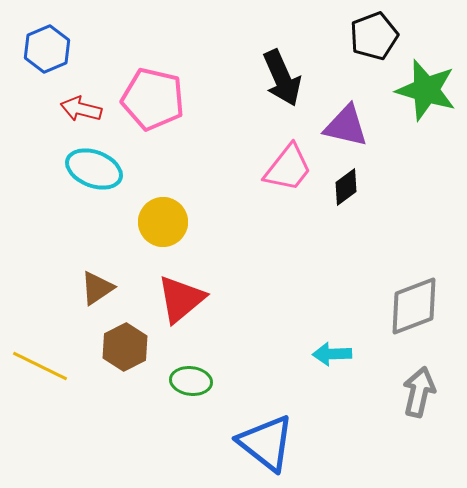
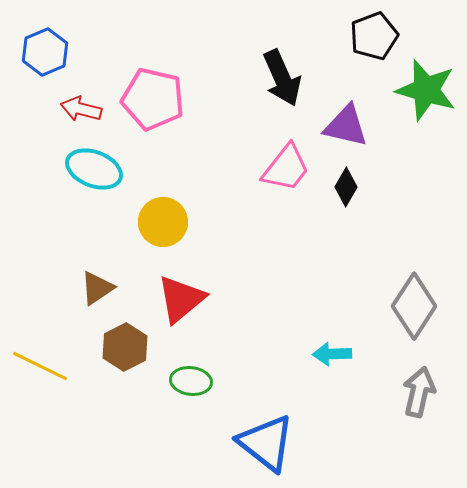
blue hexagon: moved 2 px left, 3 px down
pink trapezoid: moved 2 px left
black diamond: rotated 24 degrees counterclockwise
gray diamond: rotated 36 degrees counterclockwise
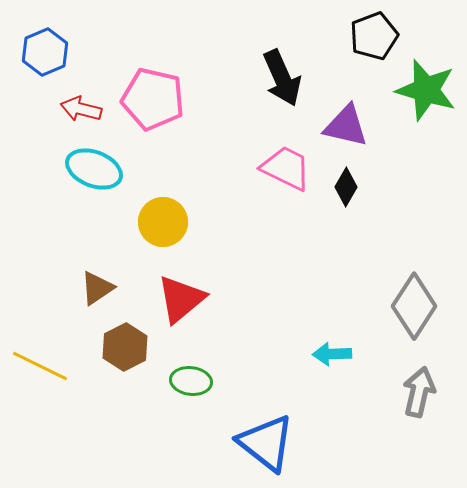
pink trapezoid: rotated 102 degrees counterclockwise
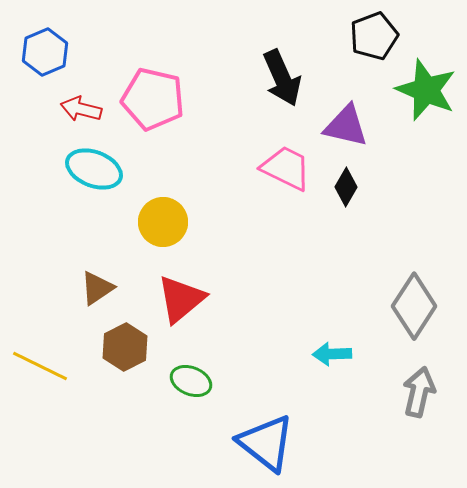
green star: rotated 6 degrees clockwise
green ellipse: rotated 15 degrees clockwise
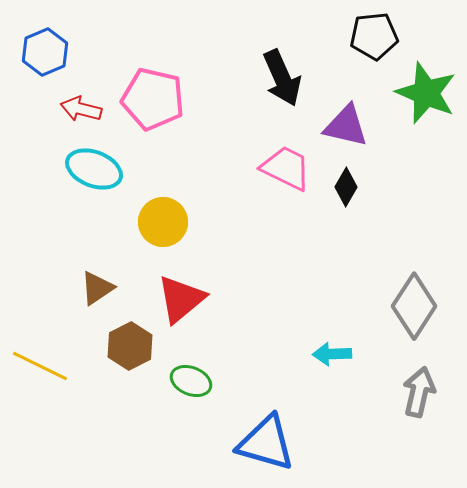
black pentagon: rotated 15 degrees clockwise
green star: moved 3 px down
brown hexagon: moved 5 px right, 1 px up
blue triangle: rotated 22 degrees counterclockwise
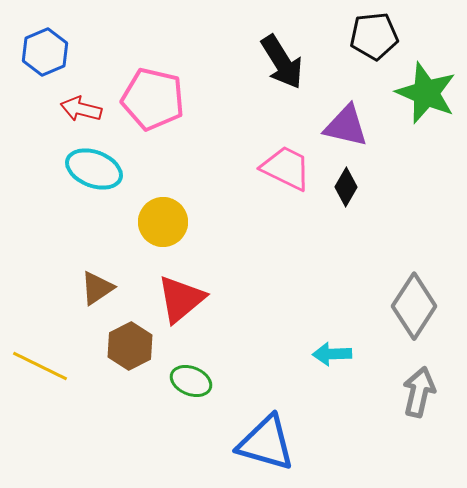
black arrow: moved 16 px up; rotated 8 degrees counterclockwise
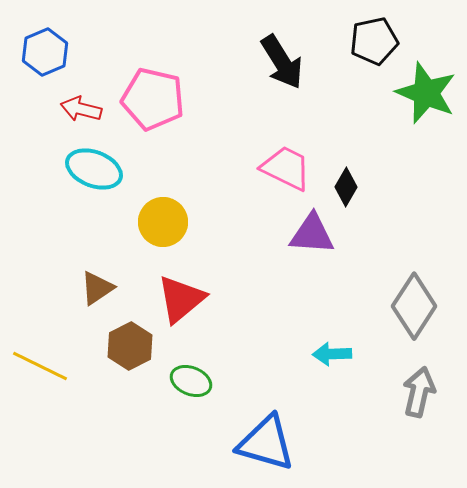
black pentagon: moved 5 px down; rotated 6 degrees counterclockwise
purple triangle: moved 34 px left, 108 px down; rotated 9 degrees counterclockwise
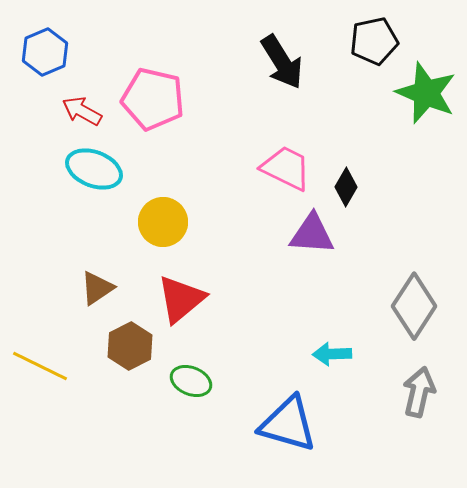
red arrow: moved 1 px right, 2 px down; rotated 15 degrees clockwise
blue triangle: moved 22 px right, 19 px up
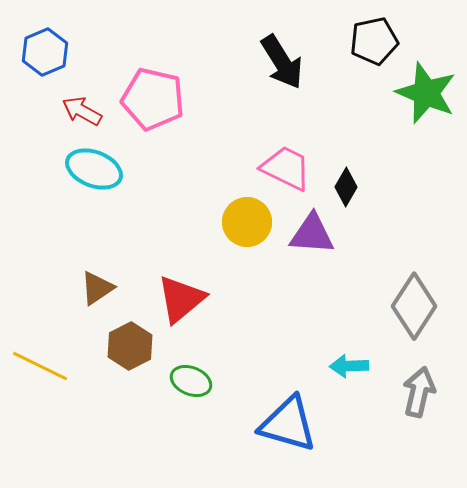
yellow circle: moved 84 px right
cyan arrow: moved 17 px right, 12 px down
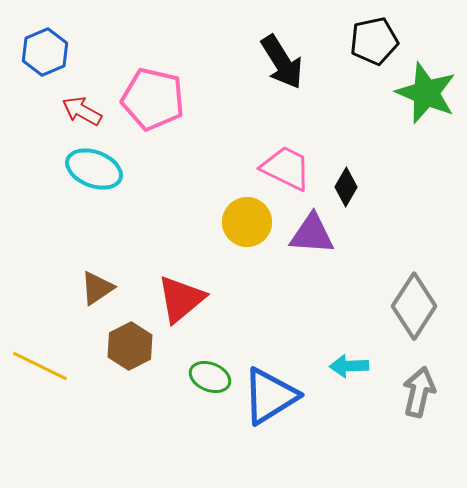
green ellipse: moved 19 px right, 4 px up
blue triangle: moved 18 px left, 28 px up; rotated 48 degrees counterclockwise
